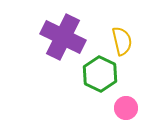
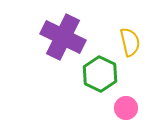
yellow semicircle: moved 8 px right, 1 px down
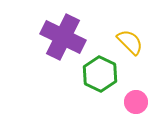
yellow semicircle: rotated 32 degrees counterclockwise
pink circle: moved 10 px right, 6 px up
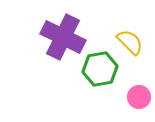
green hexagon: moved 5 px up; rotated 24 degrees clockwise
pink circle: moved 3 px right, 5 px up
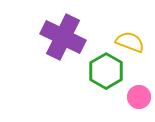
yellow semicircle: rotated 24 degrees counterclockwise
green hexagon: moved 6 px right, 2 px down; rotated 20 degrees counterclockwise
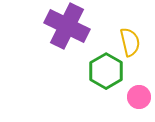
purple cross: moved 4 px right, 11 px up
yellow semicircle: rotated 56 degrees clockwise
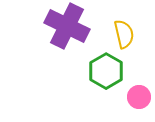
yellow semicircle: moved 6 px left, 8 px up
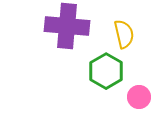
purple cross: rotated 21 degrees counterclockwise
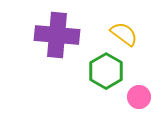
purple cross: moved 10 px left, 9 px down
yellow semicircle: rotated 40 degrees counterclockwise
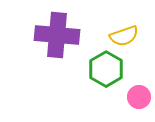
yellow semicircle: moved 2 px down; rotated 124 degrees clockwise
green hexagon: moved 2 px up
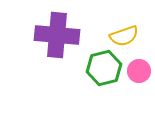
green hexagon: moved 2 px left, 1 px up; rotated 16 degrees clockwise
pink circle: moved 26 px up
